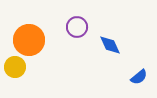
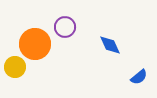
purple circle: moved 12 px left
orange circle: moved 6 px right, 4 px down
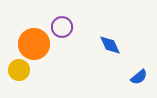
purple circle: moved 3 px left
orange circle: moved 1 px left
yellow circle: moved 4 px right, 3 px down
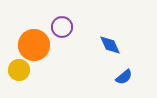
orange circle: moved 1 px down
blue semicircle: moved 15 px left
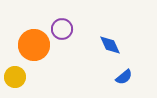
purple circle: moved 2 px down
yellow circle: moved 4 px left, 7 px down
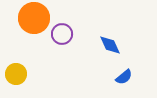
purple circle: moved 5 px down
orange circle: moved 27 px up
yellow circle: moved 1 px right, 3 px up
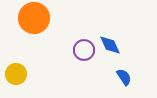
purple circle: moved 22 px right, 16 px down
blue semicircle: rotated 84 degrees counterclockwise
